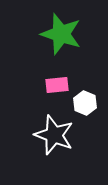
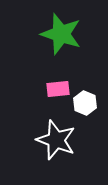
pink rectangle: moved 1 px right, 4 px down
white star: moved 2 px right, 5 px down
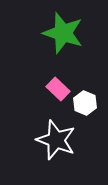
green star: moved 2 px right, 1 px up
pink rectangle: rotated 50 degrees clockwise
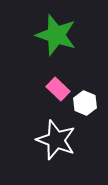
green star: moved 7 px left, 2 px down
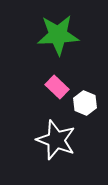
green star: moved 2 px right; rotated 21 degrees counterclockwise
pink rectangle: moved 1 px left, 2 px up
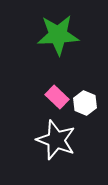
pink rectangle: moved 10 px down
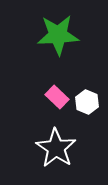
white hexagon: moved 2 px right, 1 px up
white star: moved 8 px down; rotated 12 degrees clockwise
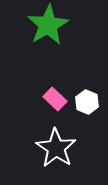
green star: moved 10 px left, 10 px up; rotated 27 degrees counterclockwise
pink rectangle: moved 2 px left, 2 px down
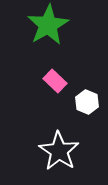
pink rectangle: moved 18 px up
white star: moved 3 px right, 3 px down
